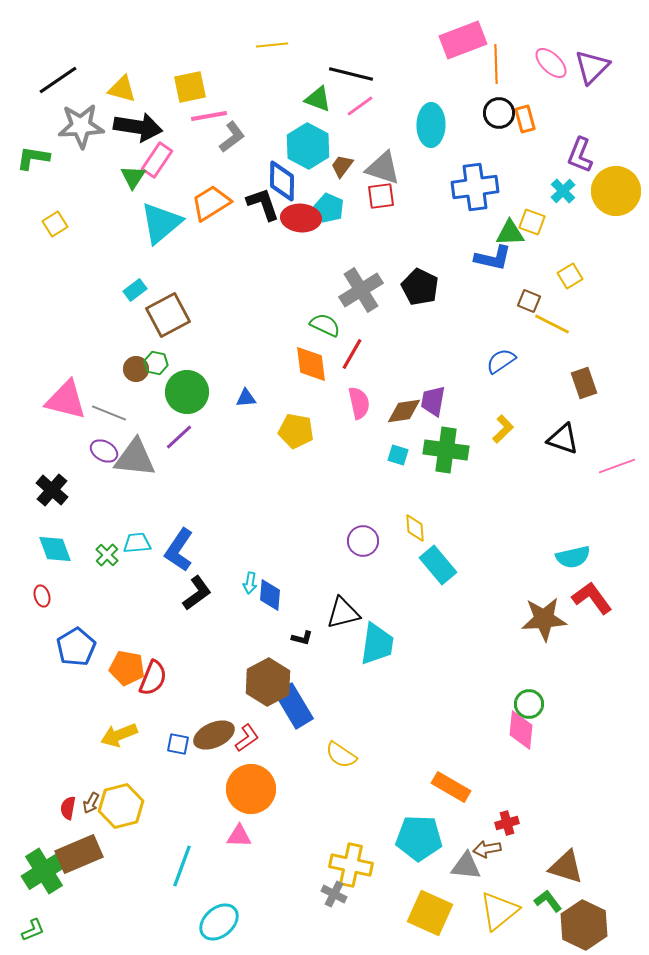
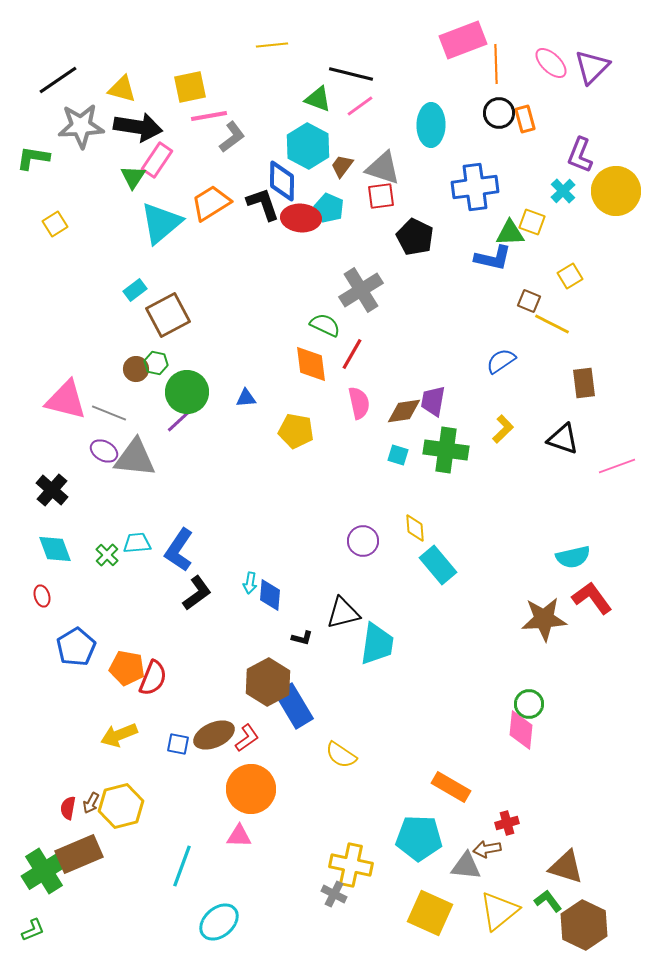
black pentagon at (420, 287): moved 5 px left, 50 px up
brown rectangle at (584, 383): rotated 12 degrees clockwise
purple line at (179, 437): moved 1 px right, 17 px up
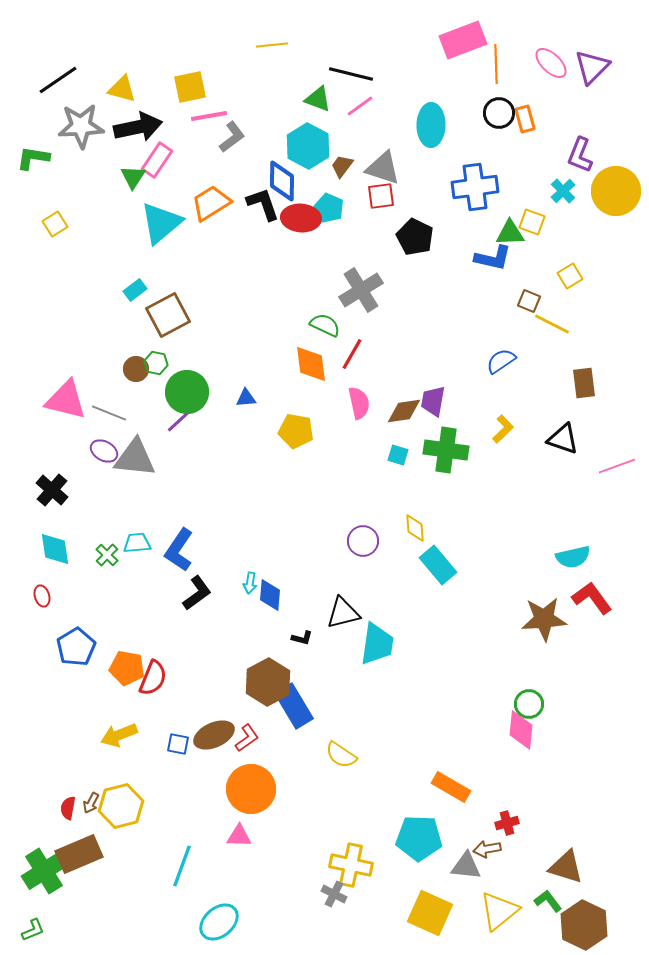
black arrow at (138, 127): rotated 21 degrees counterclockwise
cyan diamond at (55, 549): rotated 12 degrees clockwise
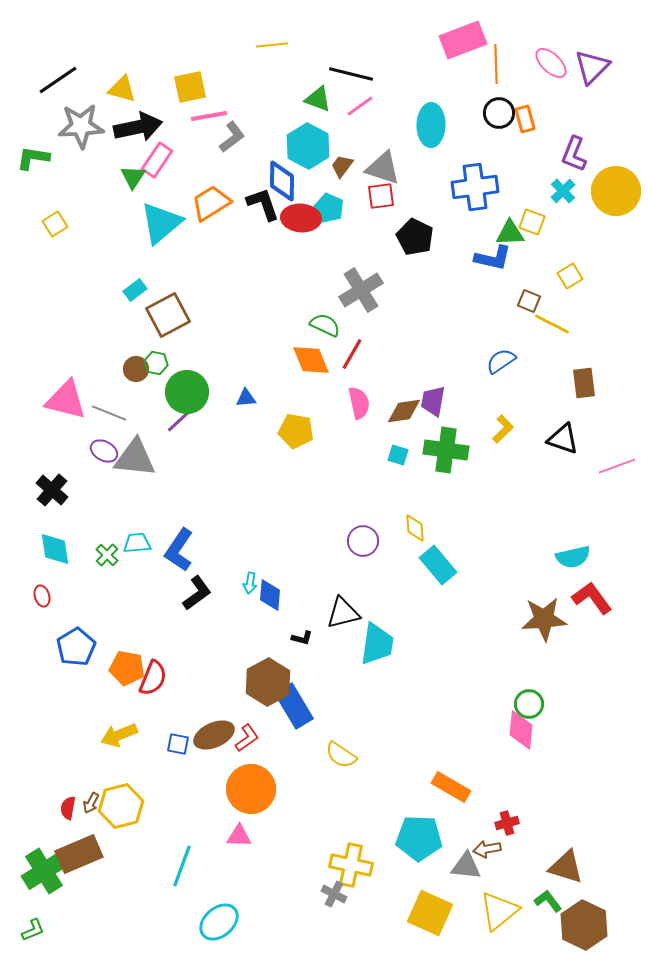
purple L-shape at (580, 155): moved 6 px left, 1 px up
orange diamond at (311, 364): moved 4 px up; rotated 15 degrees counterclockwise
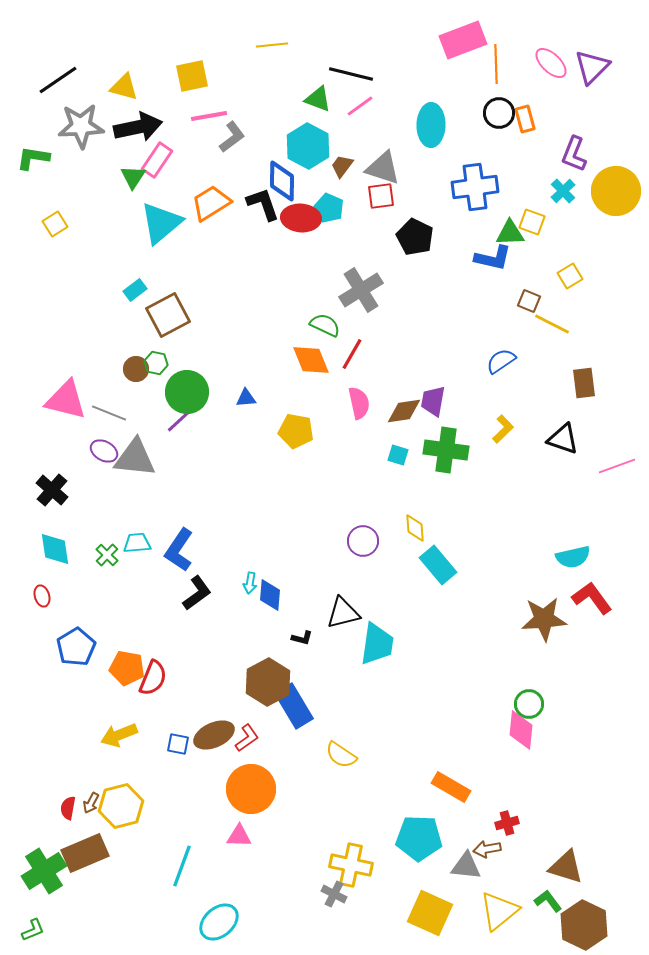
yellow square at (190, 87): moved 2 px right, 11 px up
yellow triangle at (122, 89): moved 2 px right, 2 px up
brown rectangle at (79, 854): moved 6 px right, 1 px up
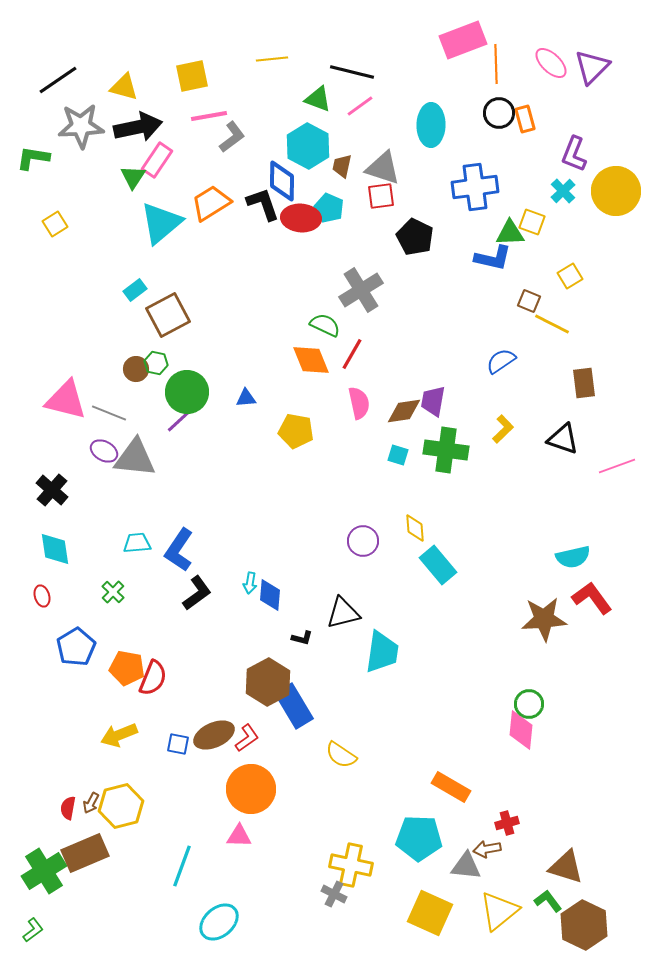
yellow line at (272, 45): moved 14 px down
black line at (351, 74): moved 1 px right, 2 px up
brown trapezoid at (342, 166): rotated 25 degrees counterclockwise
green cross at (107, 555): moved 6 px right, 37 px down
cyan trapezoid at (377, 644): moved 5 px right, 8 px down
green L-shape at (33, 930): rotated 15 degrees counterclockwise
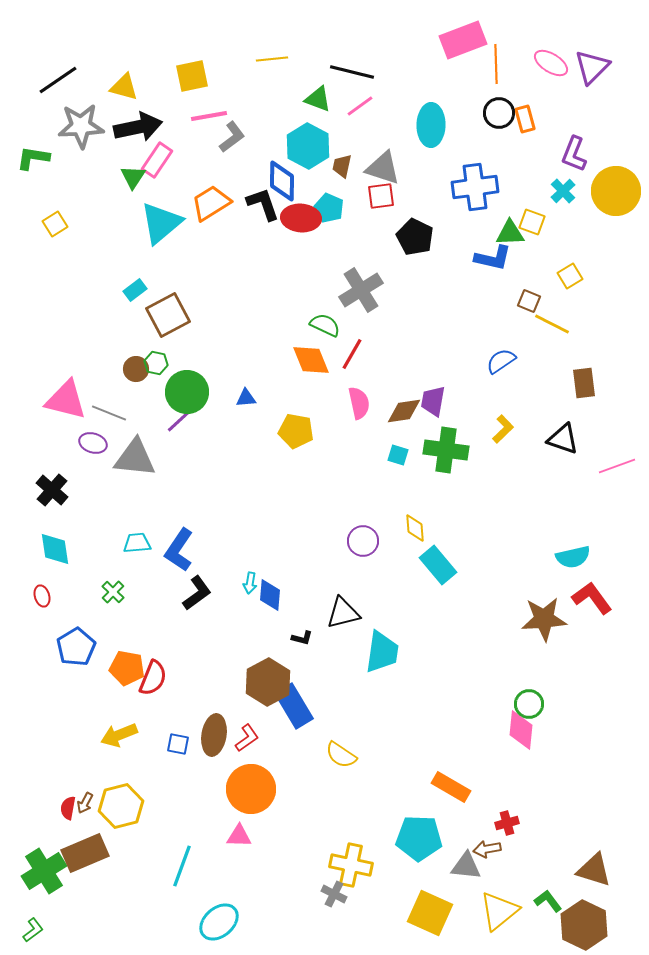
pink ellipse at (551, 63): rotated 12 degrees counterclockwise
purple ellipse at (104, 451): moved 11 px left, 8 px up; rotated 12 degrees counterclockwise
brown ellipse at (214, 735): rotated 57 degrees counterclockwise
brown arrow at (91, 803): moved 6 px left
brown triangle at (566, 867): moved 28 px right, 3 px down
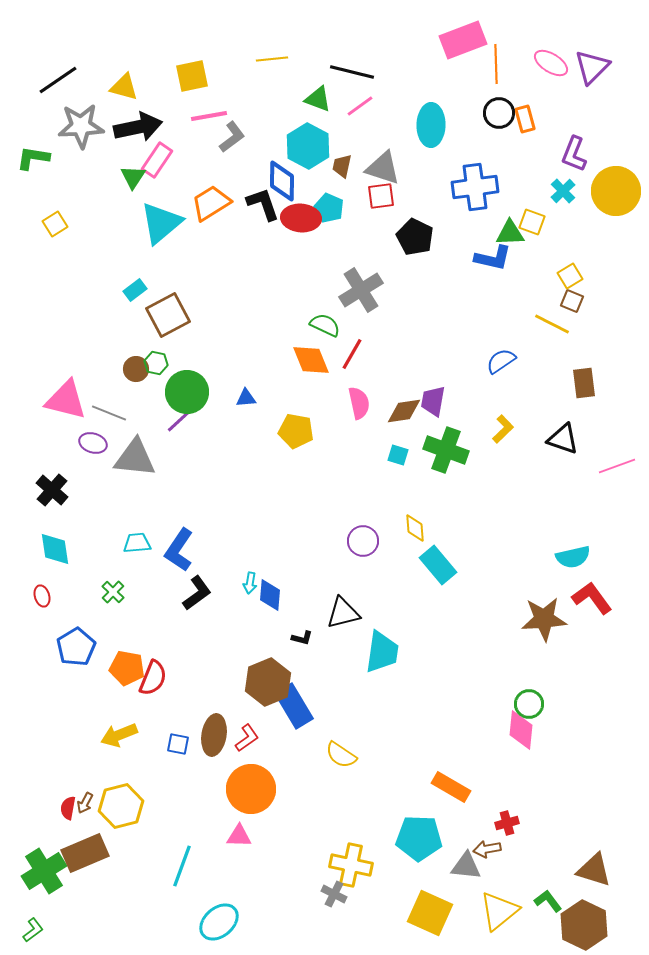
brown square at (529, 301): moved 43 px right
green cross at (446, 450): rotated 12 degrees clockwise
brown hexagon at (268, 682): rotated 6 degrees clockwise
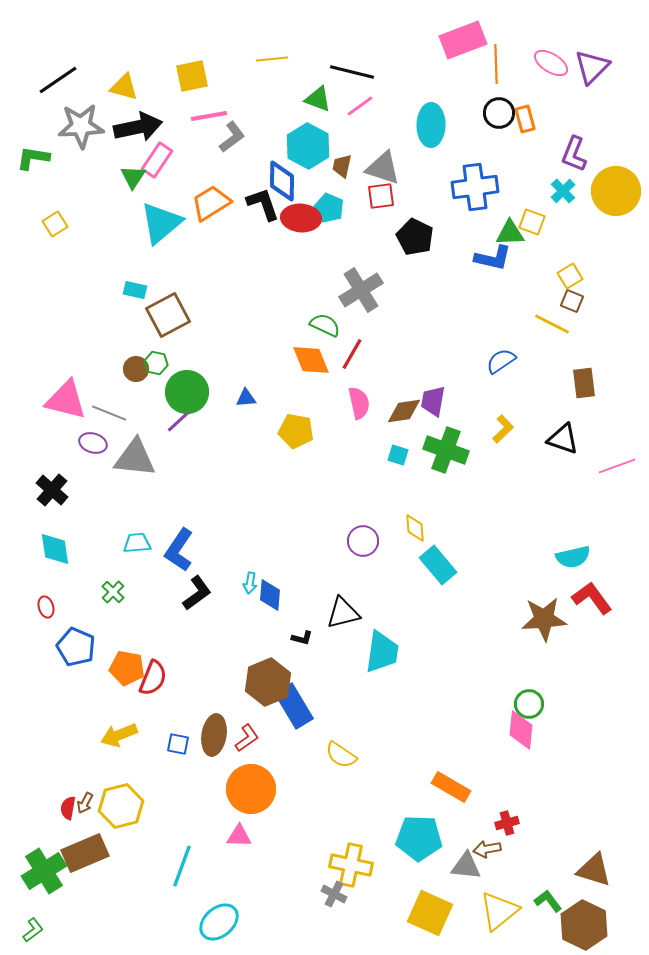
cyan rectangle at (135, 290): rotated 50 degrees clockwise
red ellipse at (42, 596): moved 4 px right, 11 px down
blue pentagon at (76, 647): rotated 18 degrees counterclockwise
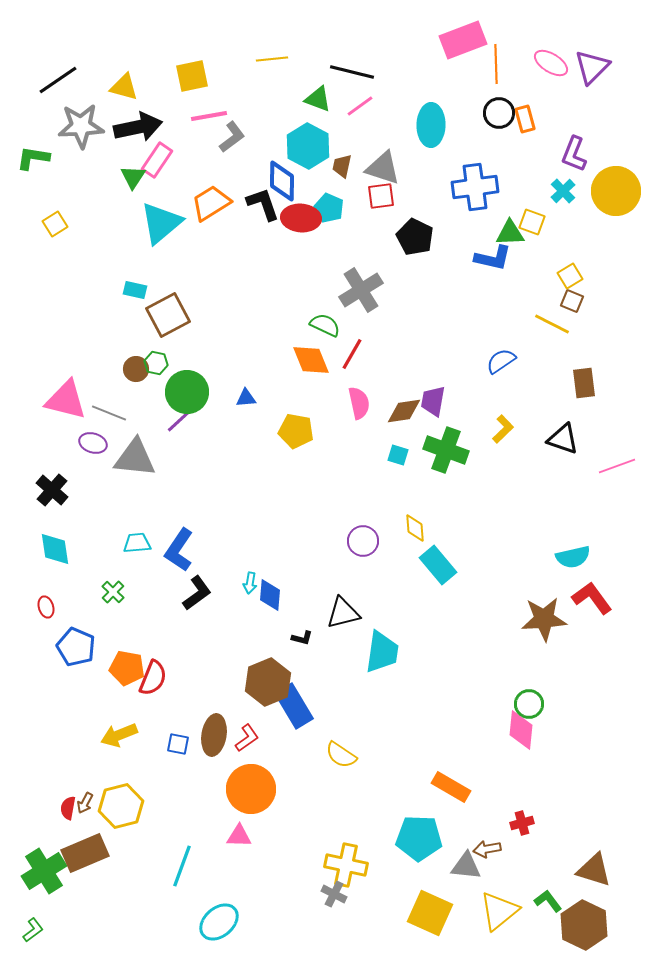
red cross at (507, 823): moved 15 px right
yellow cross at (351, 865): moved 5 px left
